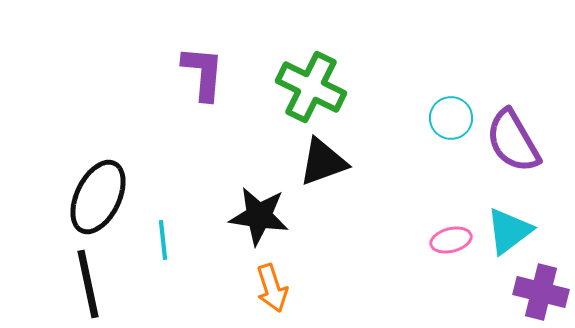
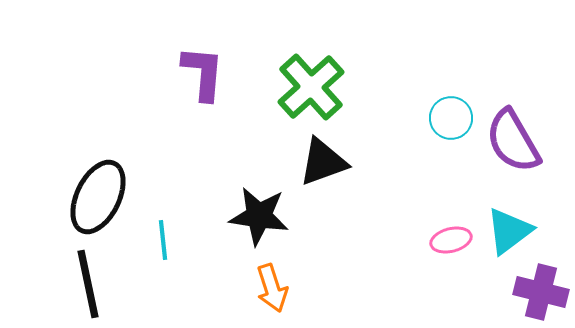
green cross: rotated 22 degrees clockwise
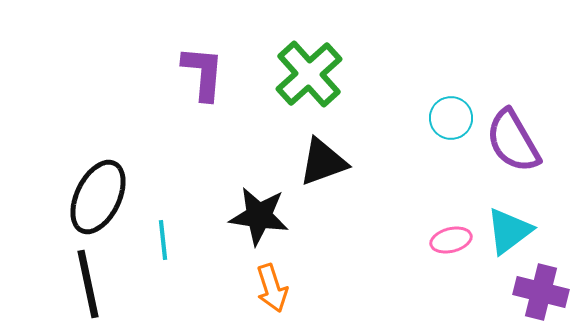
green cross: moved 2 px left, 13 px up
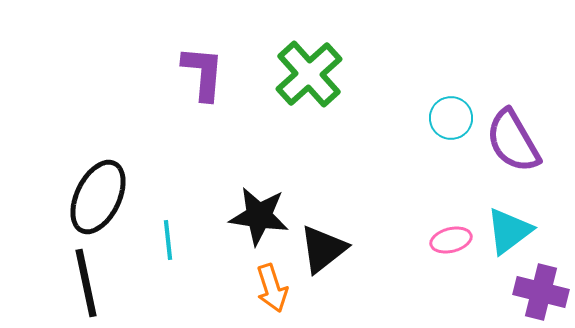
black triangle: moved 87 px down; rotated 18 degrees counterclockwise
cyan line: moved 5 px right
black line: moved 2 px left, 1 px up
